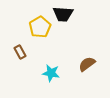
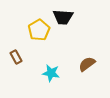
black trapezoid: moved 3 px down
yellow pentagon: moved 1 px left, 3 px down
brown rectangle: moved 4 px left, 5 px down
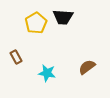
yellow pentagon: moved 3 px left, 7 px up
brown semicircle: moved 3 px down
cyan star: moved 4 px left
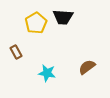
brown rectangle: moved 5 px up
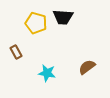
yellow pentagon: rotated 25 degrees counterclockwise
